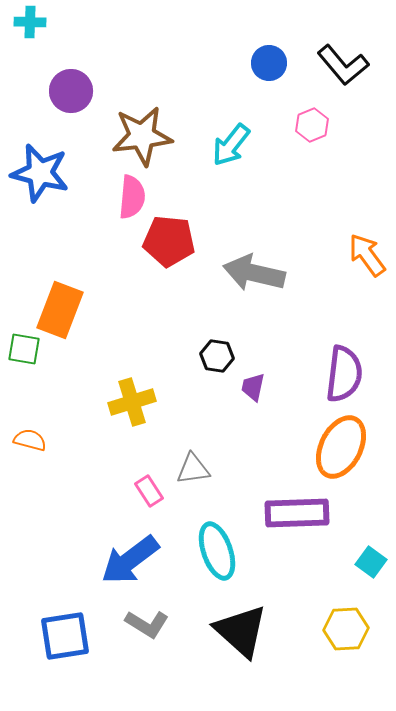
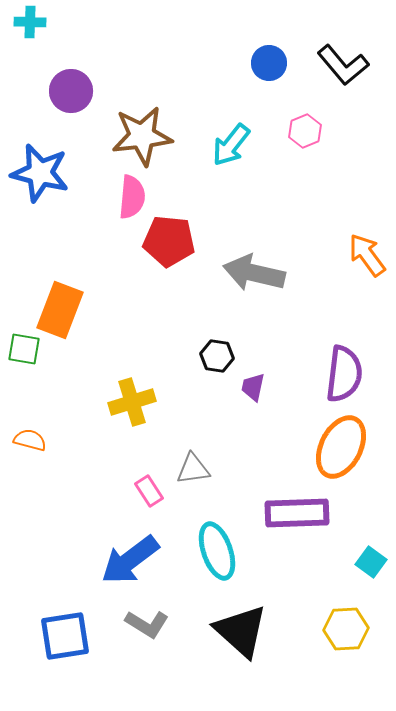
pink hexagon: moved 7 px left, 6 px down
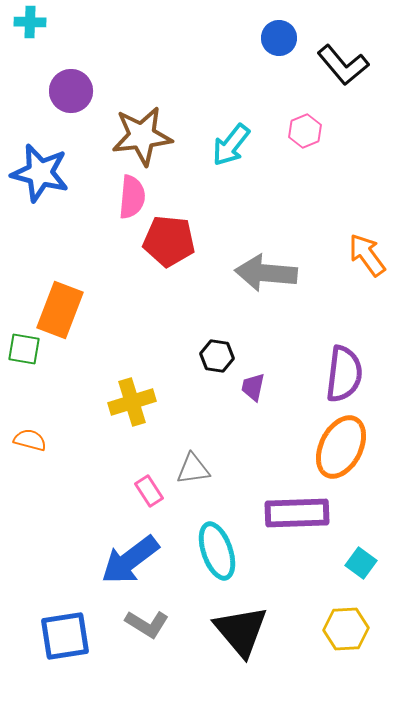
blue circle: moved 10 px right, 25 px up
gray arrow: moved 12 px right; rotated 8 degrees counterclockwise
cyan square: moved 10 px left, 1 px down
black triangle: rotated 8 degrees clockwise
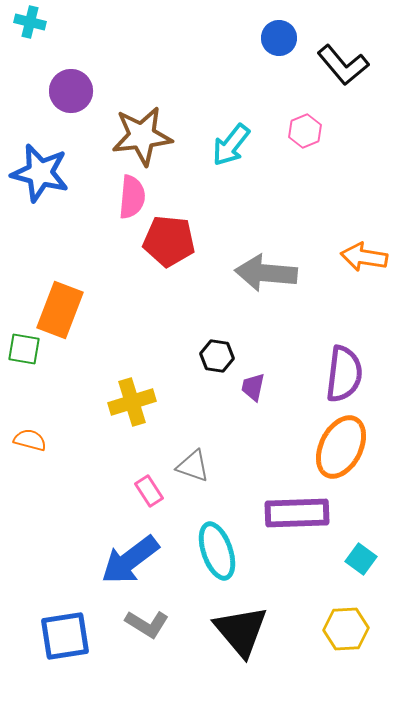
cyan cross: rotated 12 degrees clockwise
orange arrow: moved 3 px left, 2 px down; rotated 45 degrees counterclockwise
gray triangle: moved 3 px up; rotated 27 degrees clockwise
cyan square: moved 4 px up
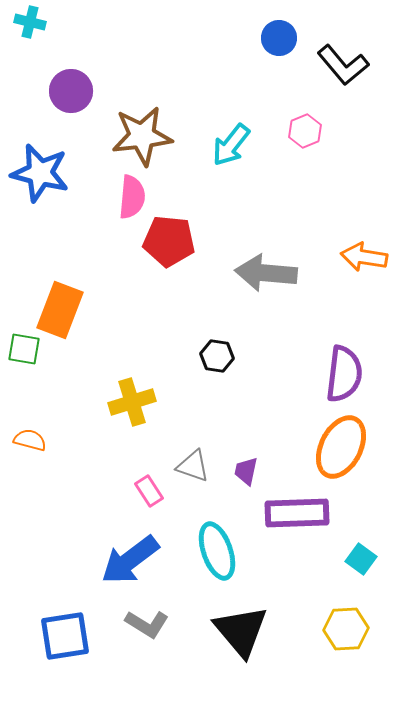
purple trapezoid: moved 7 px left, 84 px down
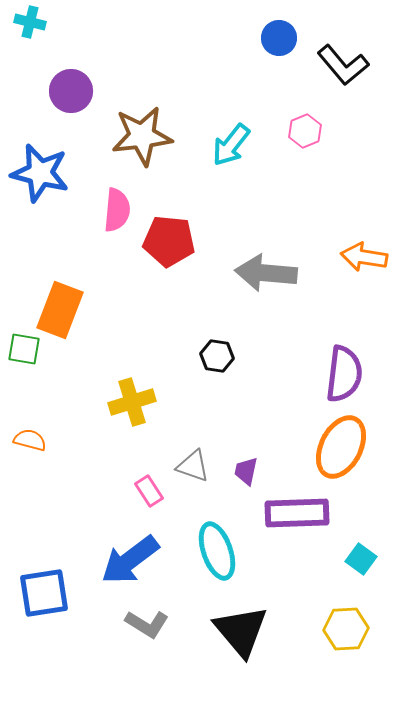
pink semicircle: moved 15 px left, 13 px down
blue square: moved 21 px left, 43 px up
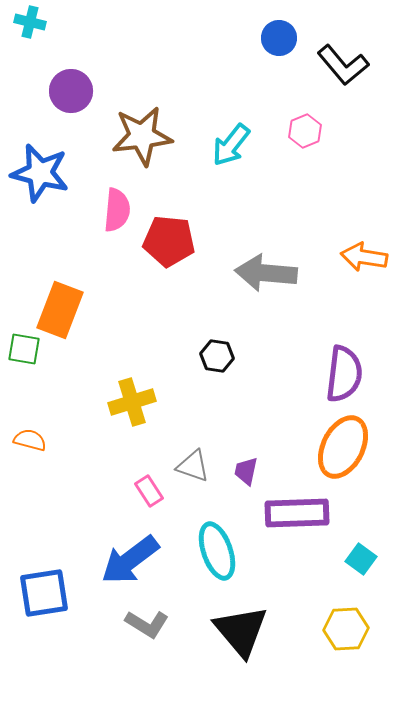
orange ellipse: moved 2 px right
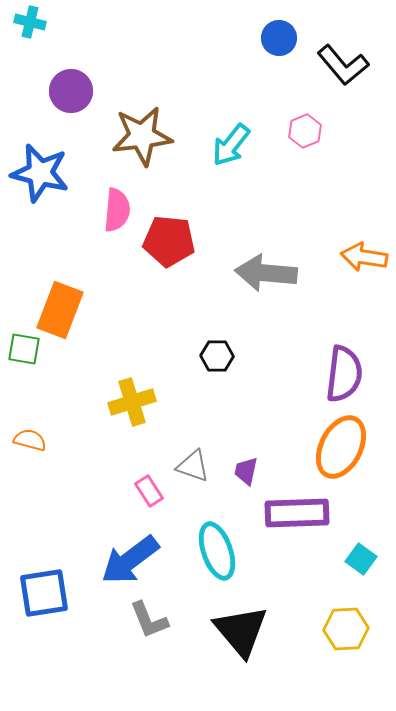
black hexagon: rotated 8 degrees counterclockwise
orange ellipse: moved 2 px left
gray L-shape: moved 2 px right, 4 px up; rotated 36 degrees clockwise
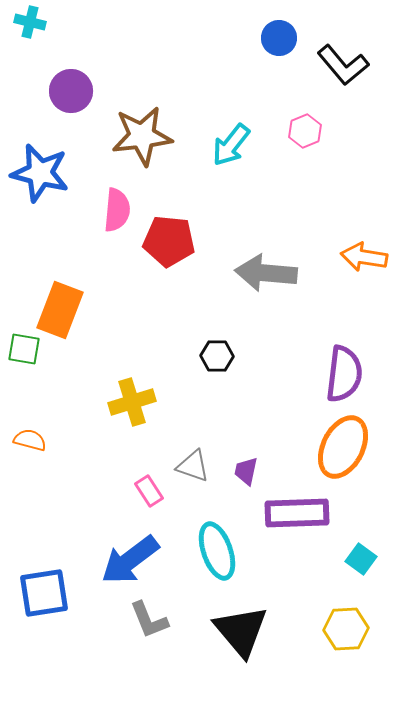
orange ellipse: moved 2 px right
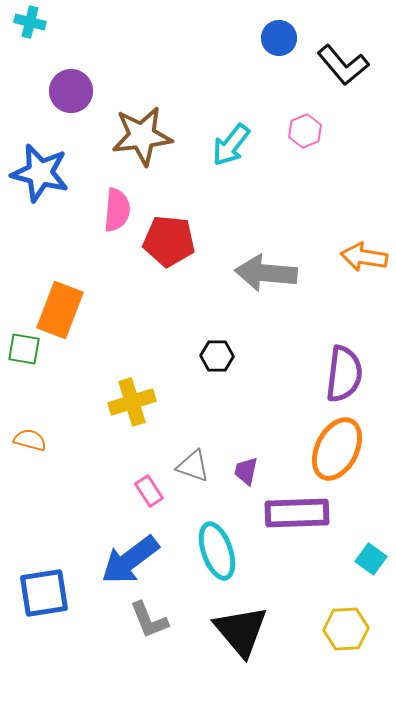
orange ellipse: moved 6 px left, 2 px down
cyan square: moved 10 px right
